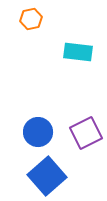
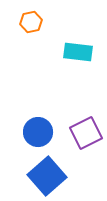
orange hexagon: moved 3 px down
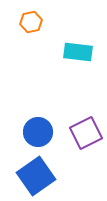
blue square: moved 11 px left; rotated 6 degrees clockwise
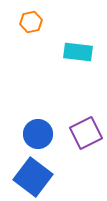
blue circle: moved 2 px down
blue square: moved 3 px left, 1 px down; rotated 18 degrees counterclockwise
